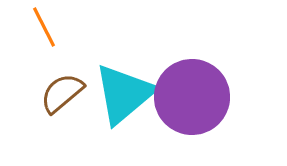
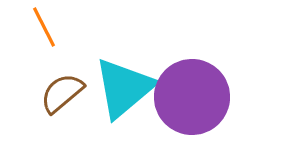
cyan triangle: moved 6 px up
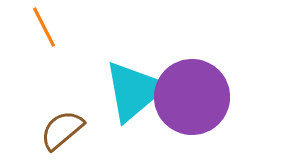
cyan triangle: moved 10 px right, 3 px down
brown semicircle: moved 37 px down
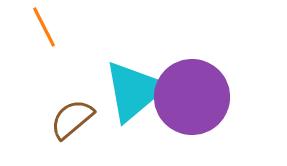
brown semicircle: moved 10 px right, 11 px up
